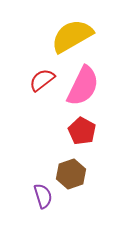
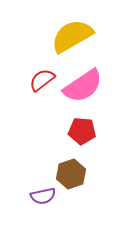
pink semicircle: rotated 30 degrees clockwise
red pentagon: rotated 24 degrees counterclockwise
purple semicircle: rotated 95 degrees clockwise
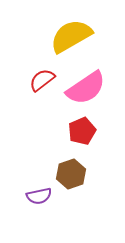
yellow semicircle: moved 1 px left
pink semicircle: moved 3 px right, 2 px down
red pentagon: rotated 28 degrees counterclockwise
purple semicircle: moved 4 px left
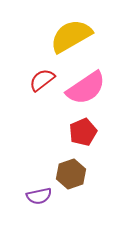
red pentagon: moved 1 px right, 1 px down
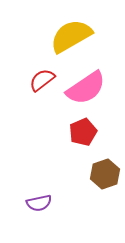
brown hexagon: moved 34 px right
purple semicircle: moved 7 px down
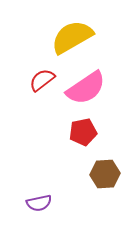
yellow semicircle: moved 1 px right, 1 px down
red pentagon: rotated 12 degrees clockwise
brown hexagon: rotated 16 degrees clockwise
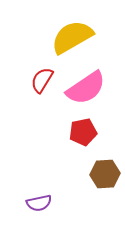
red semicircle: rotated 20 degrees counterclockwise
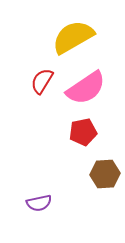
yellow semicircle: moved 1 px right
red semicircle: moved 1 px down
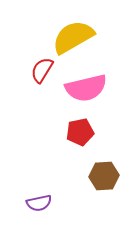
red semicircle: moved 11 px up
pink semicircle: rotated 21 degrees clockwise
red pentagon: moved 3 px left
brown hexagon: moved 1 px left, 2 px down
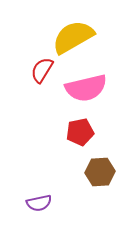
brown hexagon: moved 4 px left, 4 px up
